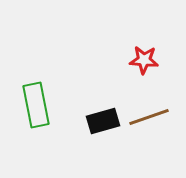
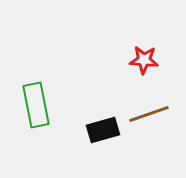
brown line: moved 3 px up
black rectangle: moved 9 px down
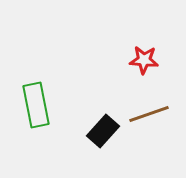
black rectangle: moved 1 px down; rotated 32 degrees counterclockwise
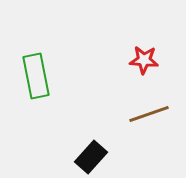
green rectangle: moved 29 px up
black rectangle: moved 12 px left, 26 px down
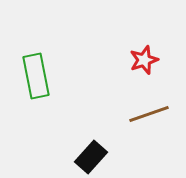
red star: rotated 24 degrees counterclockwise
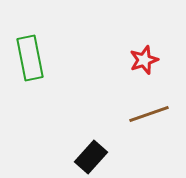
green rectangle: moved 6 px left, 18 px up
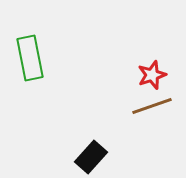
red star: moved 8 px right, 15 px down
brown line: moved 3 px right, 8 px up
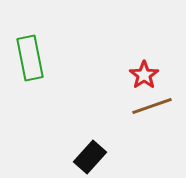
red star: moved 8 px left; rotated 16 degrees counterclockwise
black rectangle: moved 1 px left
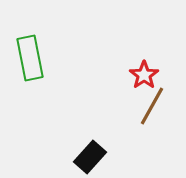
brown line: rotated 42 degrees counterclockwise
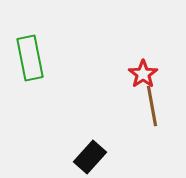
red star: moved 1 px left, 1 px up
brown line: rotated 39 degrees counterclockwise
